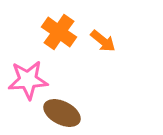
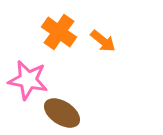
pink star: rotated 15 degrees clockwise
brown ellipse: rotated 6 degrees clockwise
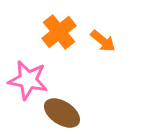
orange cross: rotated 16 degrees clockwise
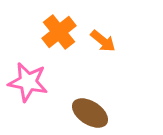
pink star: moved 2 px down
brown ellipse: moved 28 px right
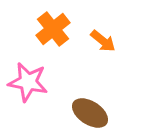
orange cross: moved 6 px left, 3 px up
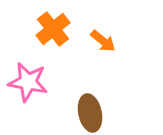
brown ellipse: rotated 45 degrees clockwise
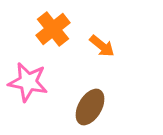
orange arrow: moved 1 px left, 5 px down
brown ellipse: moved 6 px up; rotated 42 degrees clockwise
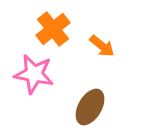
pink star: moved 6 px right, 8 px up
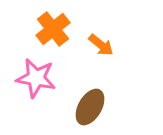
orange arrow: moved 1 px left, 1 px up
pink star: moved 2 px right, 4 px down
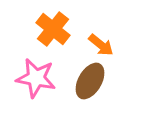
orange cross: rotated 12 degrees counterclockwise
brown ellipse: moved 26 px up
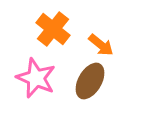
pink star: rotated 12 degrees clockwise
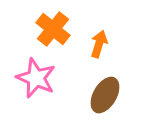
orange arrow: moved 2 px left, 1 px up; rotated 112 degrees counterclockwise
brown ellipse: moved 15 px right, 14 px down
